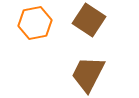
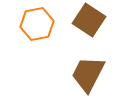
orange hexagon: moved 2 px right, 1 px down
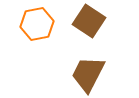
brown square: moved 1 px down
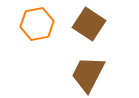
brown square: moved 3 px down
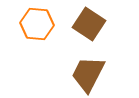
orange hexagon: rotated 16 degrees clockwise
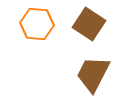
brown trapezoid: moved 5 px right
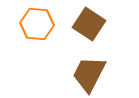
brown trapezoid: moved 4 px left
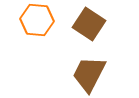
orange hexagon: moved 4 px up
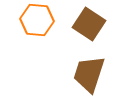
brown trapezoid: rotated 9 degrees counterclockwise
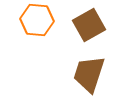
brown square: moved 1 px down; rotated 28 degrees clockwise
